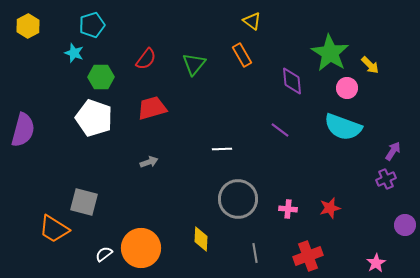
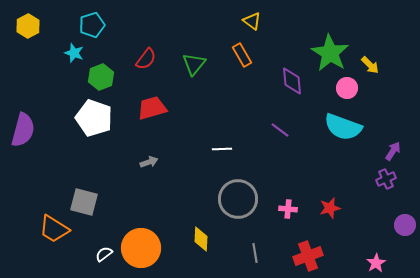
green hexagon: rotated 20 degrees counterclockwise
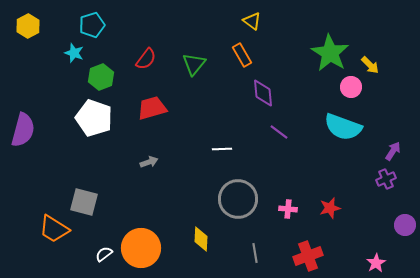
purple diamond: moved 29 px left, 12 px down
pink circle: moved 4 px right, 1 px up
purple line: moved 1 px left, 2 px down
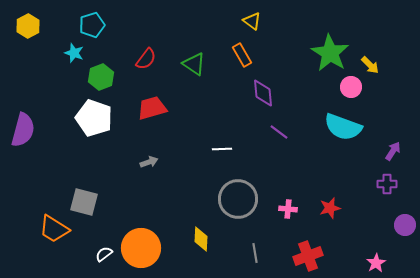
green triangle: rotated 35 degrees counterclockwise
purple cross: moved 1 px right, 5 px down; rotated 24 degrees clockwise
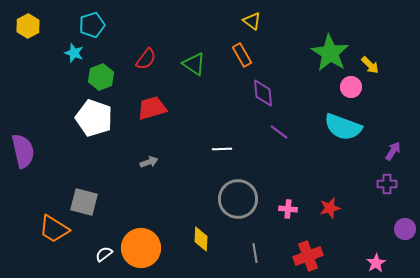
purple semicircle: moved 21 px down; rotated 28 degrees counterclockwise
purple circle: moved 4 px down
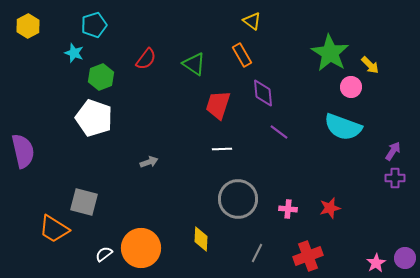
cyan pentagon: moved 2 px right
red trapezoid: moved 66 px right, 3 px up; rotated 56 degrees counterclockwise
purple cross: moved 8 px right, 6 px up
purple circle: moved 29 px down
gray line: moved 2 px right; rotated 36 degrees clockwise
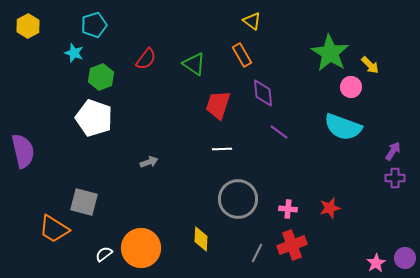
red cross: moved 16 px left, 11 px up
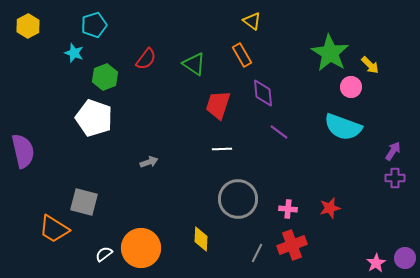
green hexagon: moved 4 px right
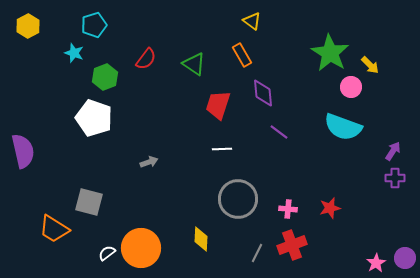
gray square: moved 5 px right
white semicircle: moved 3 px right, 1 px up
